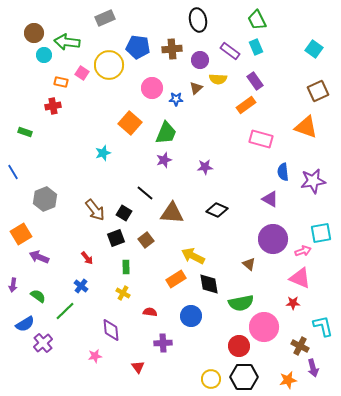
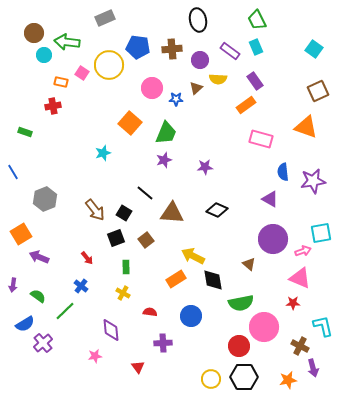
black diamond at (209, 284): moved 4 px right, 4 px up
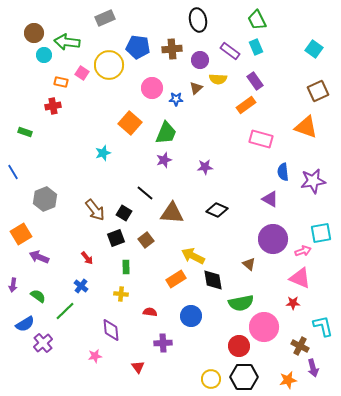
yellow cross at (123, 293): moved 2 px left, 1 px down; rotated 24 degrees counterclockwise
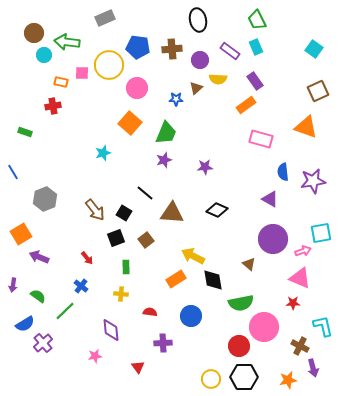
pink square at (82, 73): rotated 32 degrees counterclockwise
pink circle at (152, 88): moved 15 px left
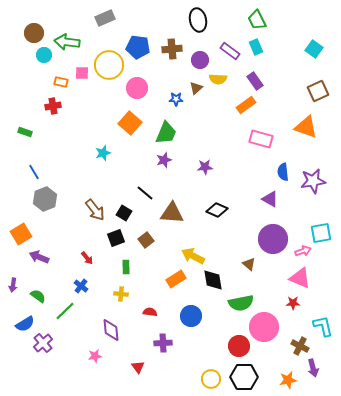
blue line at (13, 172): moved 21 px right
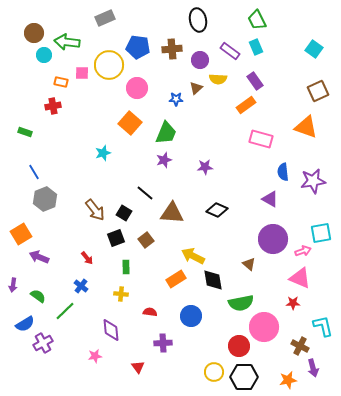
purple cross at (43, 343): rotated 12 degrees clockwise
yellow circle at (211, 379): moved 3 px right, 7 px up
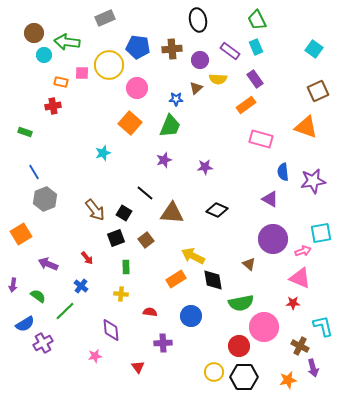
purple rectangle at (255, 81): moved 2 px up
green trapezoid at (166, 133): moved 4 px right, 7 px up
purple arrow at (39, 257): moved 9 px right, 7 px down
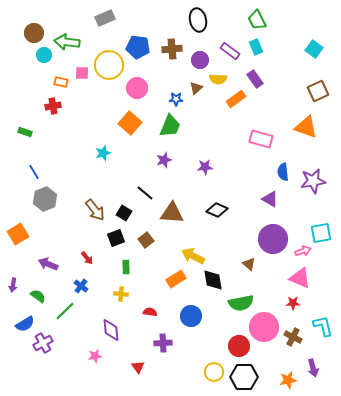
orange rectangle at (246, 105): moved 10 px left, 6 px up
orange square at (21, 234): moved 3 px left
brown cross at (300, 346): moved 7 px left, 9 px up
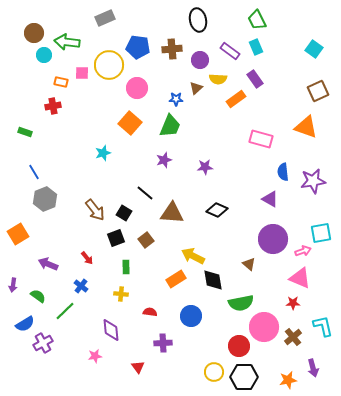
brown cross at (293, 337): rotated 24 degrees clockwise
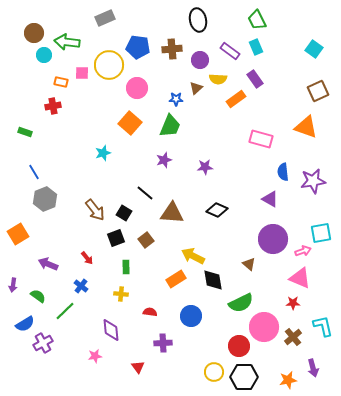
green semicircle at (241, 303): rotated 15 degrees counterclockwise
